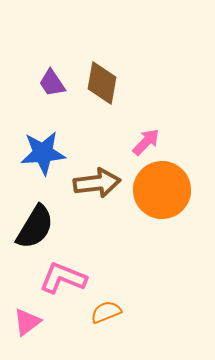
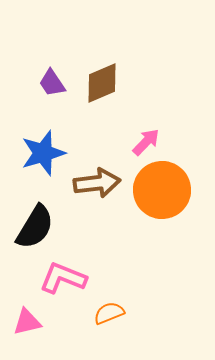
brown diamond: rotated 57 degrees clockwise
blue star: rotated 12 degrees counterclockwise
orange semicircle: moved 3 px right, 1 px down
pink triangle: rotated 24 degrees clockwise
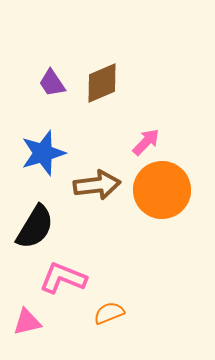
brown arrow: moved 2 px down
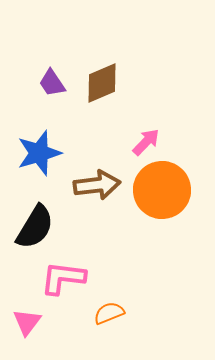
blue star: moved 4 px left
pink L-shape: rotated 15 degrees counterclockwise
pink triangle: rotated 40 degrees counterclockwise
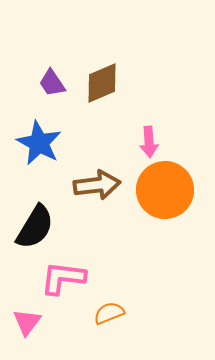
pink arrow: moved 3 px right; rotated 132 degrees clockwise
blue star: moved 10 px up; rotated 27 degrees counterclockwise
orange circle: moved 3 px right
